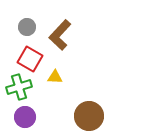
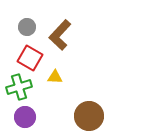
red square: moved 1 px up
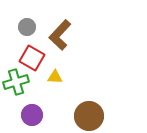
red square: moved 2 px right
green cross: moved 3 px left, 5 px up
purple circle: moved 7 px right, 2 px up
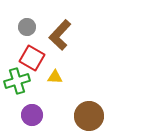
green cross: moved 1 px right, 1 px up
